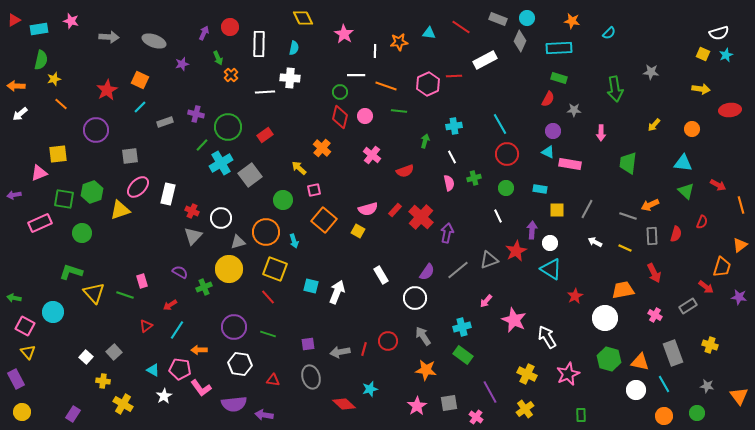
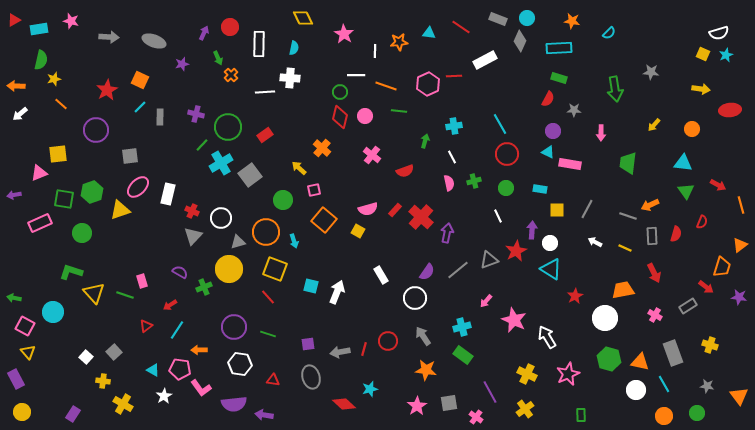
gray rectangle at (165, 122): moved 5 px left, 5 px up; rotated 70 degrees counterclockwise
green cross at (474, 178): moved 3 px down
green triangle at (686, 191): rotated 12 degrees clockwise
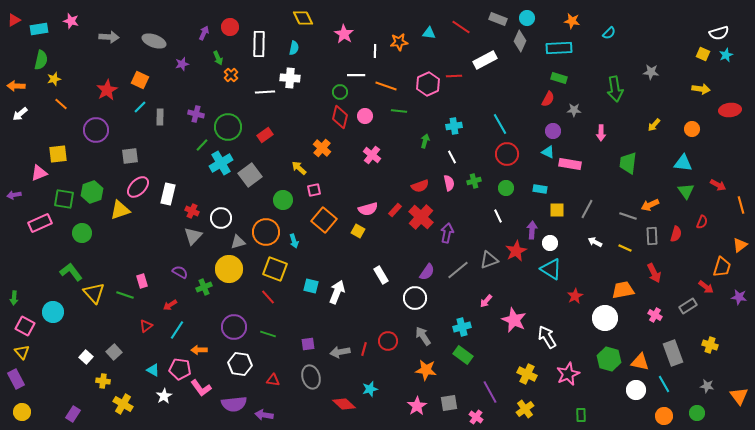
red semicircle at (405, 171): moved 15 px right, 15 px down
green L-shape at (71, 272): rotated 35 degrees clockwise
green arrow at (14, 298): rotated 96 degrees counterclockwise
yellow triangle at (28, 352): moved 6 px left
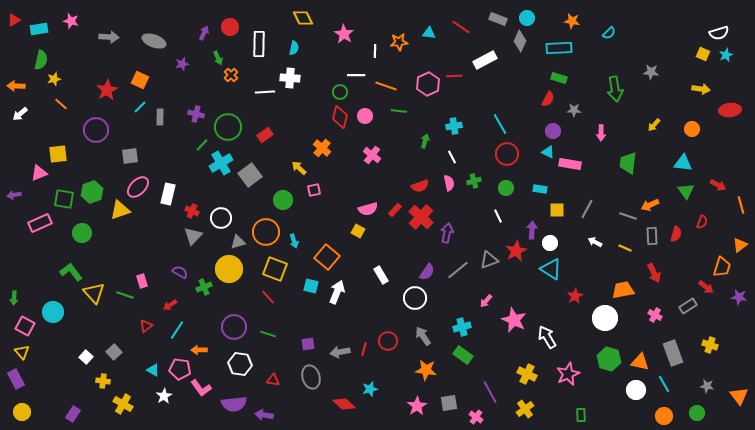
orange square at (324, 220): moved 3 px right, 37 px down
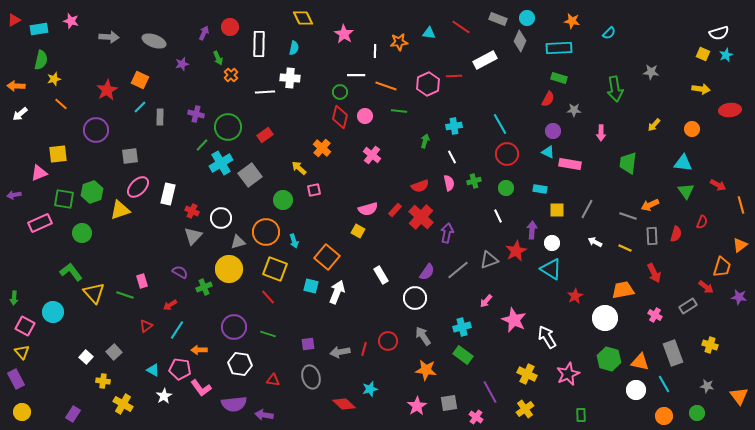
white circle at (550, 243): moved 2 px right
